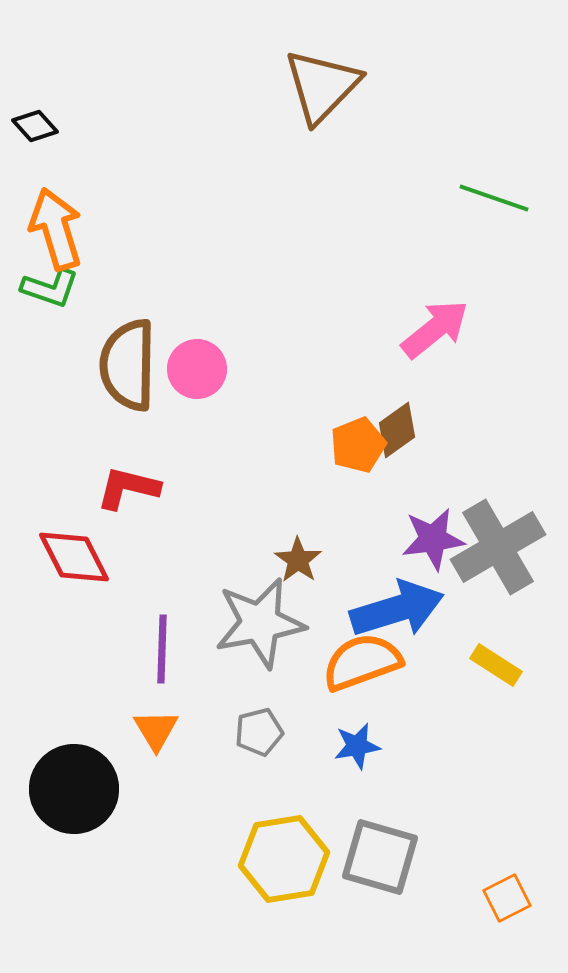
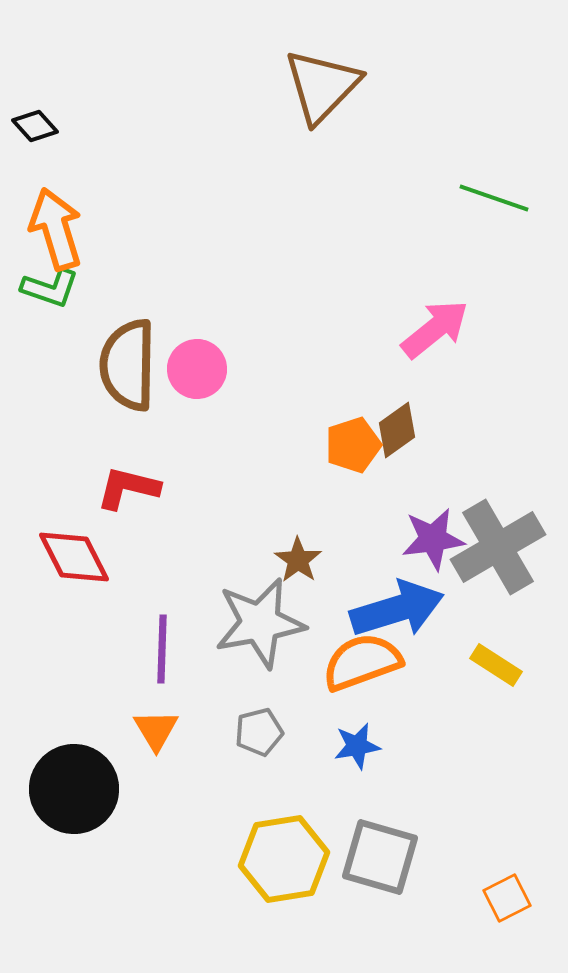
orange pentagon: moved 5 px left; rotated 4 degrees clockwise
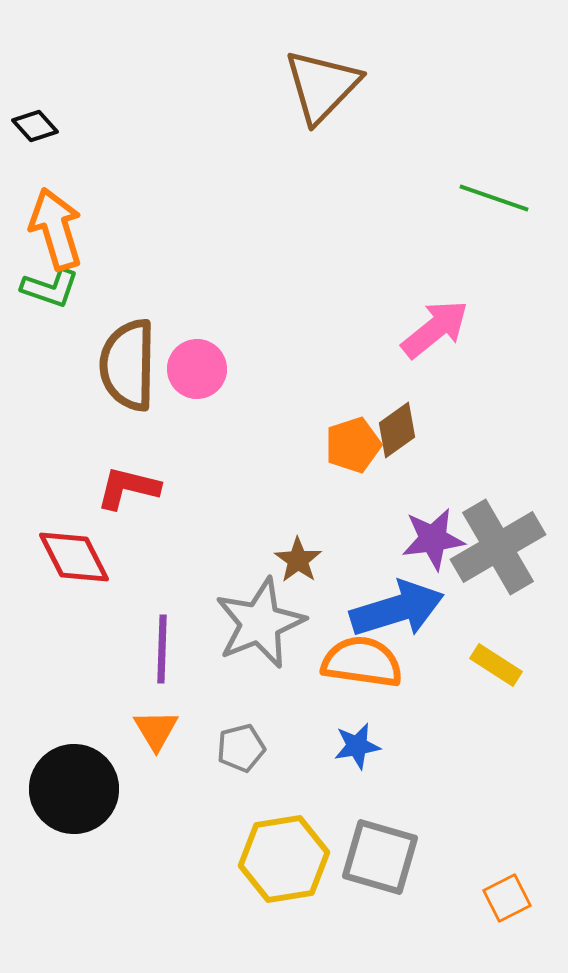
gray star: rotated 12 degrees counterclockwise
orange semicircle: rotated 28 degrees clockwise
gray pentagon: moved 18 px left, 16 px down
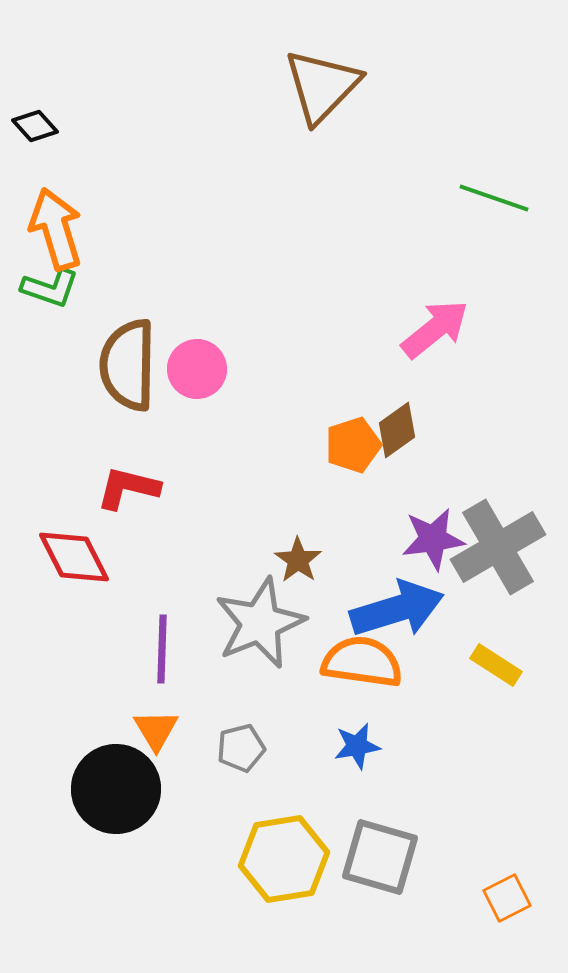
black circle: moved 42 px right
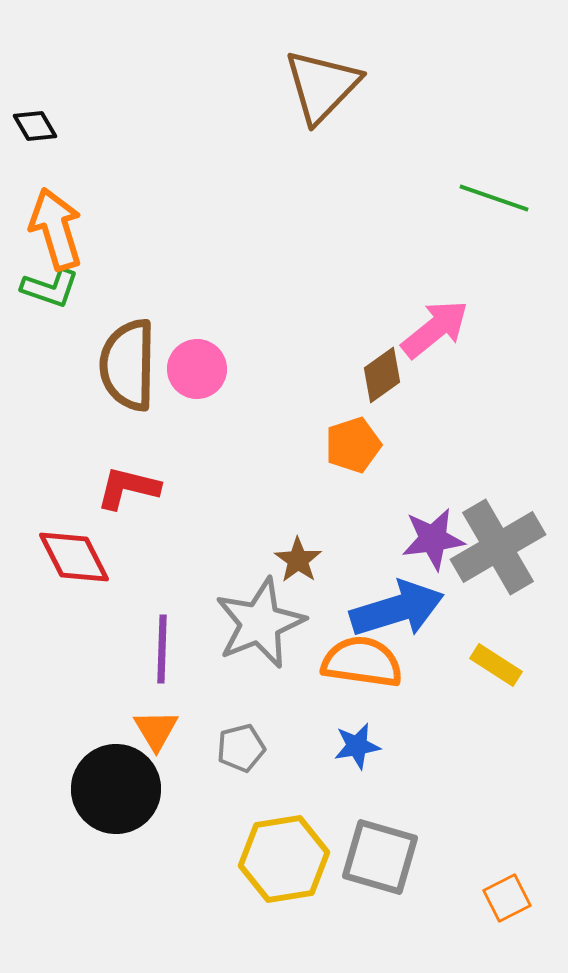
black diamond: rotated 12 degrees clockwise
brown diamond: moved 15 px left, 55 px up
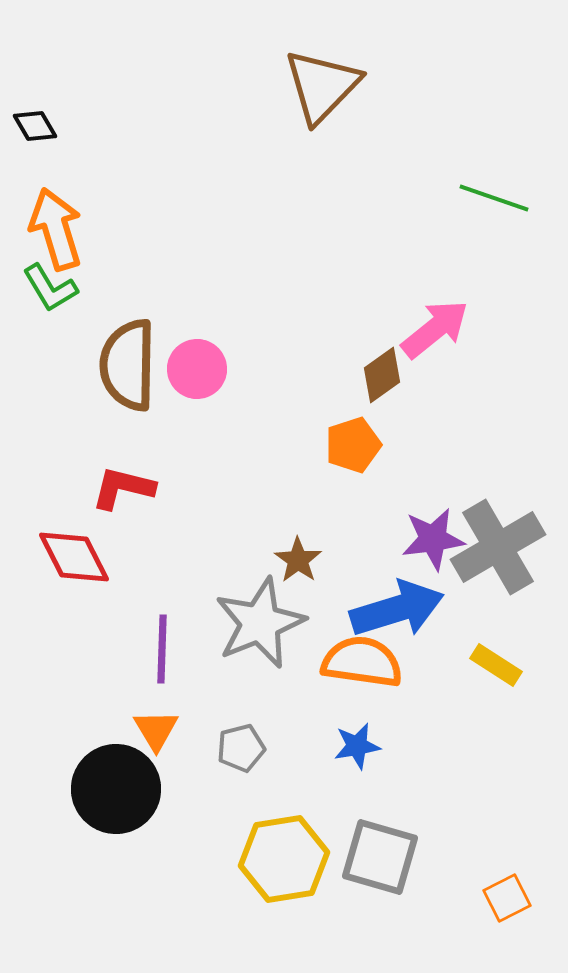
green L-shape: rotated 40 degrees clockwise
red L-shape: moved 5 px left
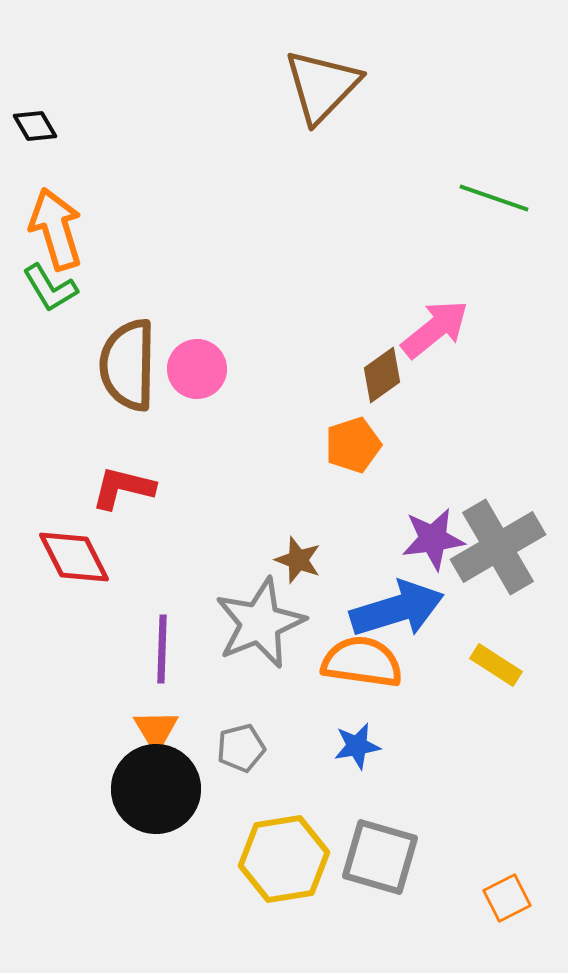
brown star: rotated 15 degrees counterclockwise
black circle: moved 40 px right
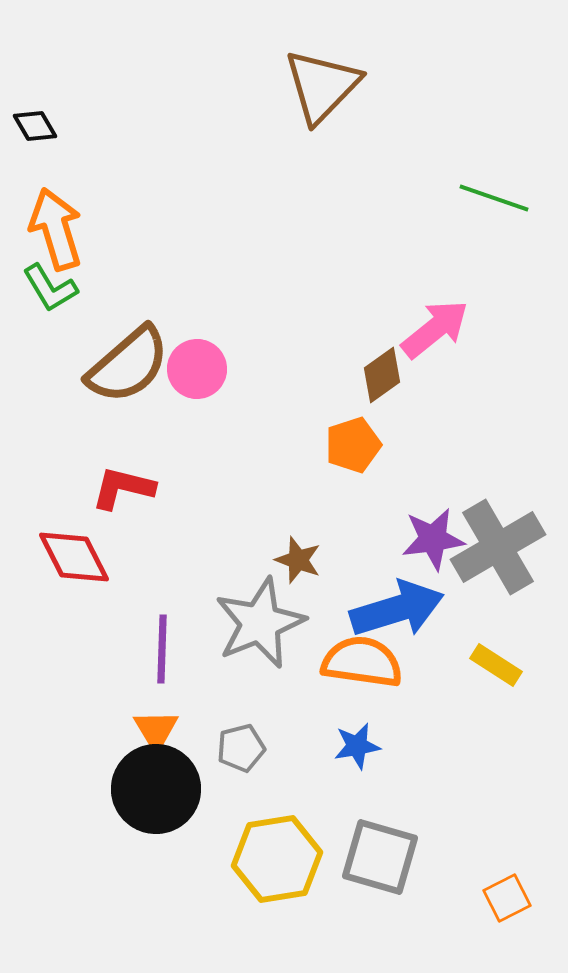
brown semicircle: rotated 132 degrees counterclockwise
yellow hexagon: moved 7 px left
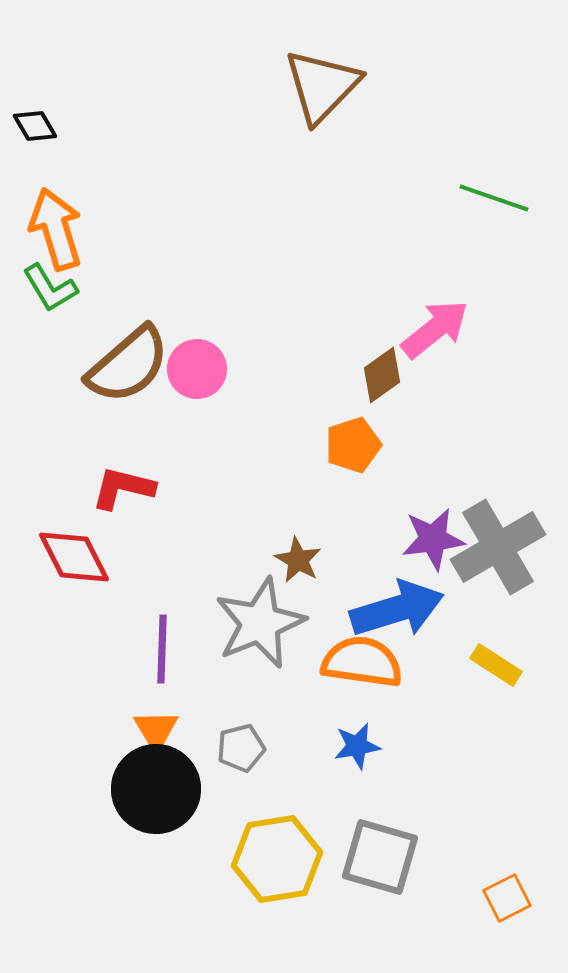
brown star: rotated 9 degrees clockwise
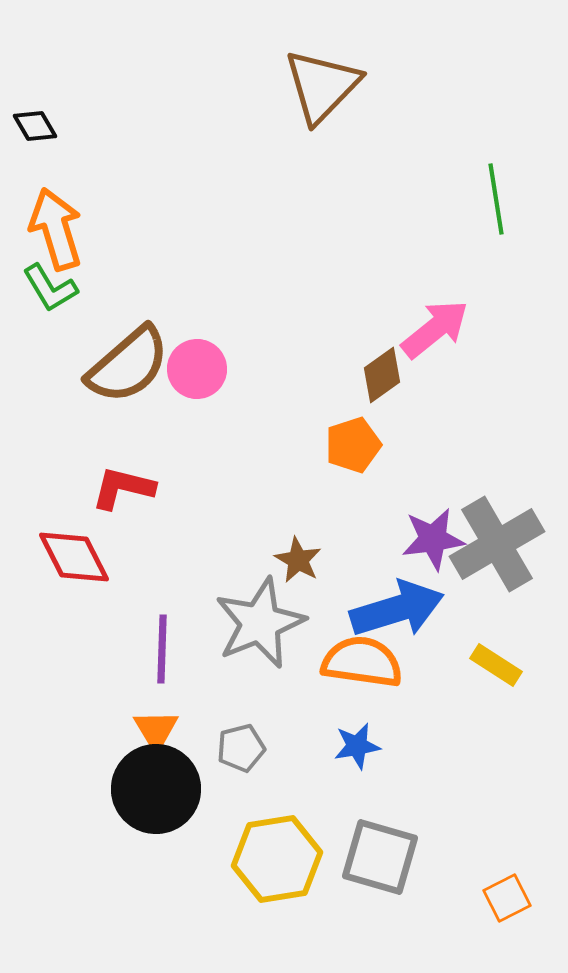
green line: moved 2 px right, 1 px down; rotated 62 degrees clockwise
gray cross: moved 1 px left, 3 px up
